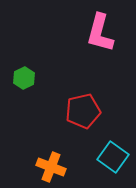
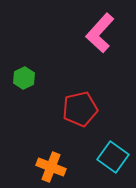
pink L-shape: rotated 27 degrees clockwise
red pentagon: moved 3 px left, 2 px up
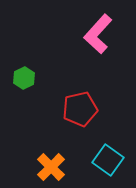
pink L-shape: moved 2 px left, 1 px down
cyan square: moved 5 px left, 3 px down
orange cross: rotated 24 degrees clockwise
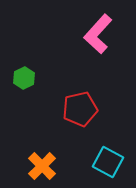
cyan square: moved 2 px down; rotated 8 degrees counterclockwise
orange cross: moved 9 px left, 1 px up
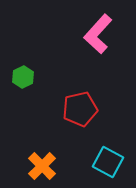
green hexagon: moved 1 px left, 1 px up
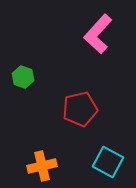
green hexagon: rotated 15 degrees counterclockwise
orange cross: rotated 32 degrees clockwise
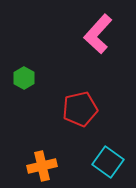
green hexagon: moved 1 px right, 1 px down; rotated 10 degrees clockwise
cyan square: rotated 8 degrees clockwise
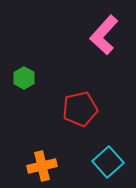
pink L-shape: moved 6 px right, 1 px down
cyan square: rotated 12 degrees clockwise
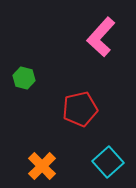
pink L-shape: moved 3 px left, 2 px down
green hexagon: rotated 15 degrees counterclockwise
orange cross: rotated 32 degrees counterclockwise
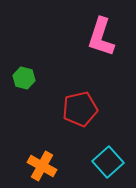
pink L-shape: rotated 24 degrees counterclockwise
orange cross: rotated 16 degrees counterclockwise
